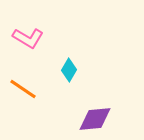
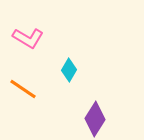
purple diamond: rotated 52 degrees counterclockwise
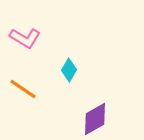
pink L-shape: moved 3 px left
purple diamond: rotated 28 degrees clockwise
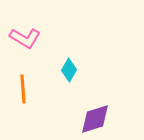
orange line: rotated 52 degrees clockwise
purple diamond: rotated 12 degrees clockwise
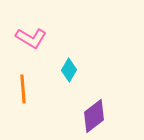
pink L-shape: moved 6 px right
purple diamond: moved 1 px left, 3 px up; rotated 20 degrees counterclockwise
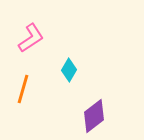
pink L-shape: rotated 64 degrees counterclockwise
orange line: rotated 20 degrees clockwise
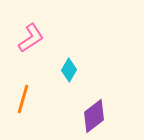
orange line: moved 10 px down
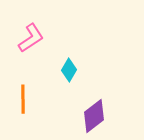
orange line: rotated 16 degrees counterclockwise
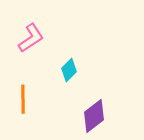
cyan diamond: rotated 15 degrees clockwise
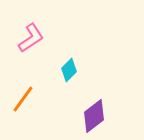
orange line: rotated 36 degrees clockwise
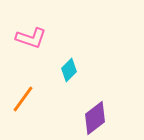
pink L-shape: rotated 52 degrees clockwise
purple diamond: moved 1 px right, 2 px down
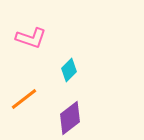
orange line: moved 1 px right; rotated 16 degrees clockwise
purple diamond: moved 25 px left
